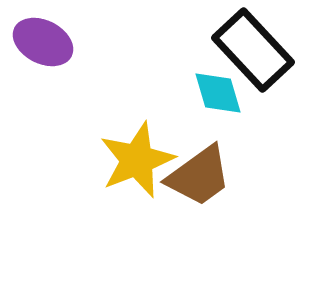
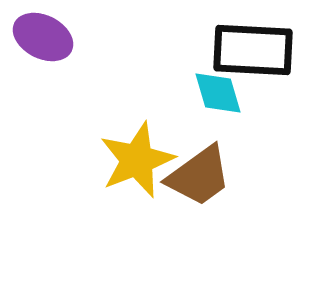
purple ellipse: moved 5 px up
black rectangle: rotated 44 degrees counterclockwise
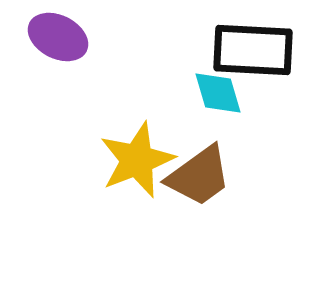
purple ellipse: moved 15 px right
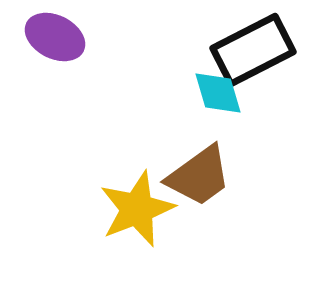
purple ellipse: moved 3 px left
black rectangle: rotated 30 degrees counterclockwise
yellow star: moved 49 px down
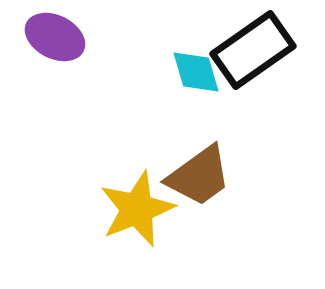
black rectangle: rotated 8 degrees counterclockwise
cyan diamond: moved 22 px left, 21 px up
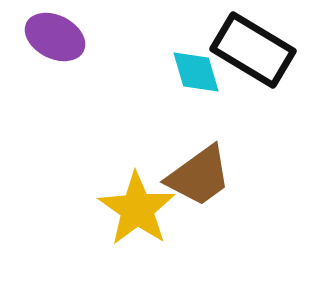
black rectangle: rotated 66 degrees clockwise
yellow star: rotated 16 degrees counterclockwise
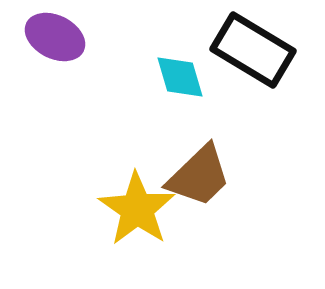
cyan diamond: moved 16 px left, 5 px down
brown trapezoid: rotated 8 degrees counterclockwise
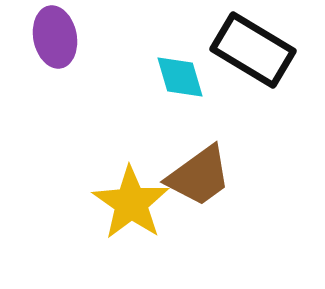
purple ellipse: rotated 52 degrees clockwise
brown trapezoid: rotated 8 degrees clockwise
yellow star: moved 6 px left, 6 px up
